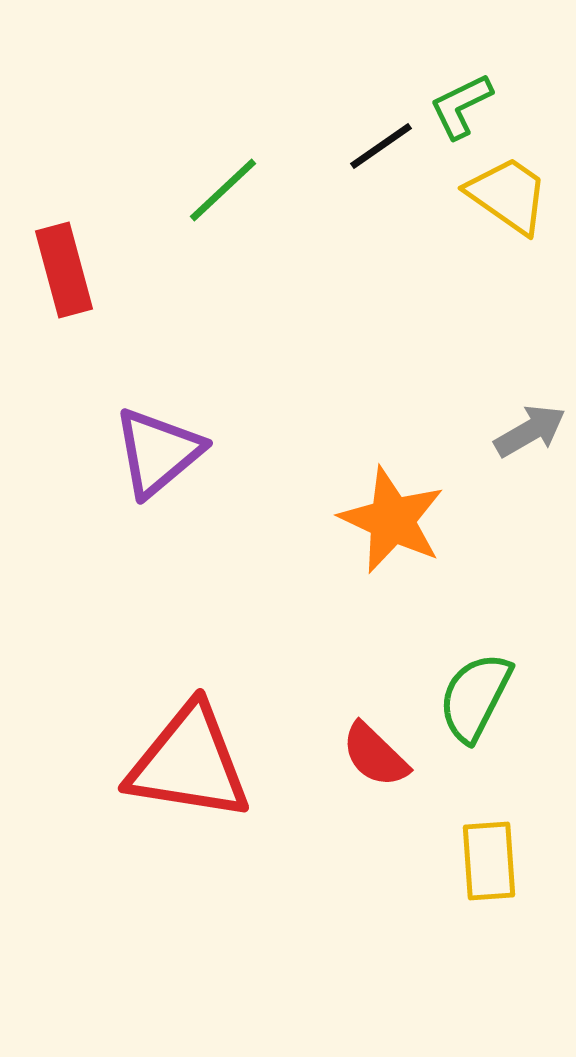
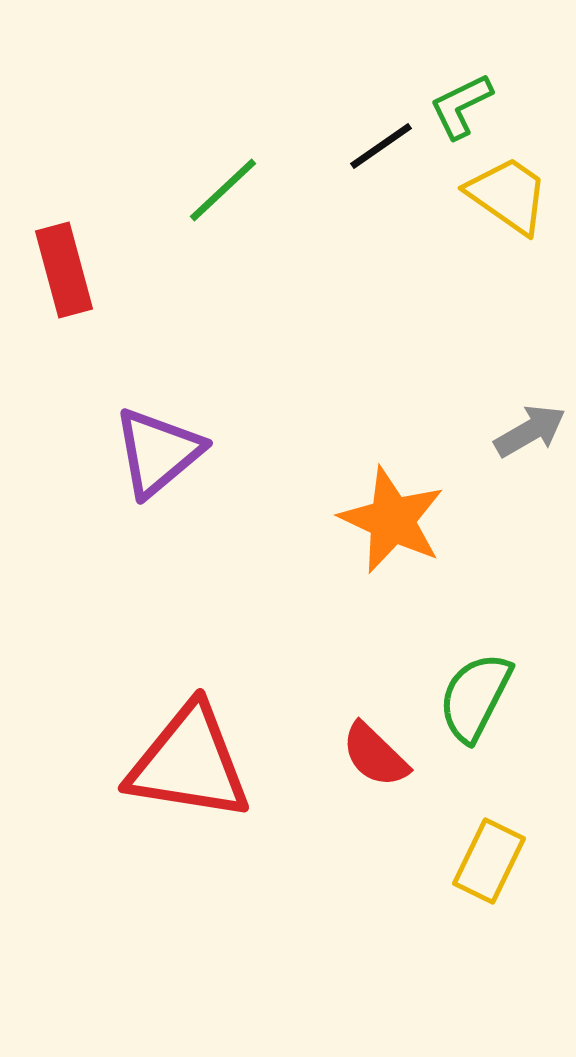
yellow rectangle: rotated 30 degrees clockwise
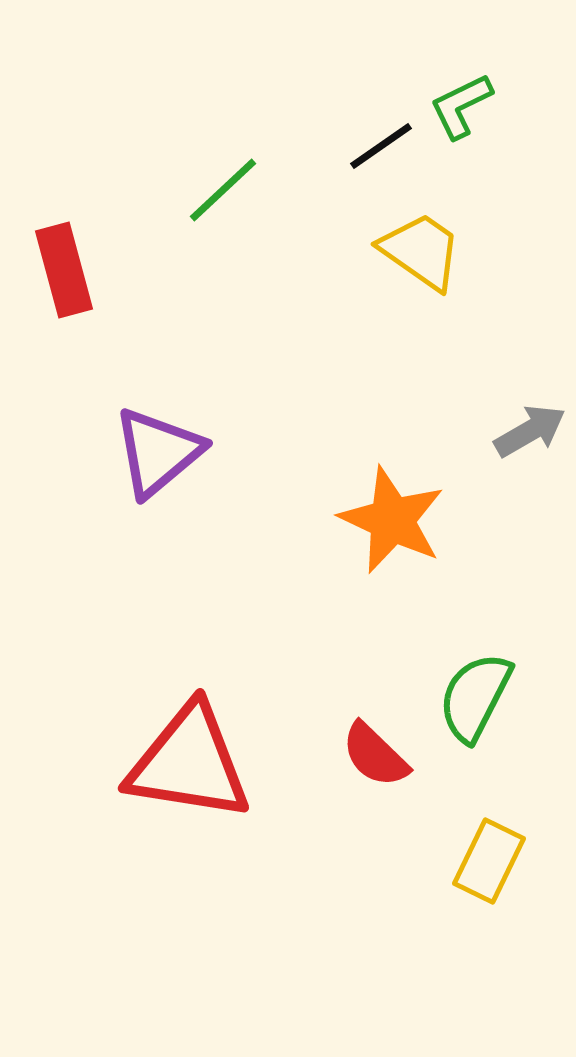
yellow trapezoid: moved 87 px left, 56 px down
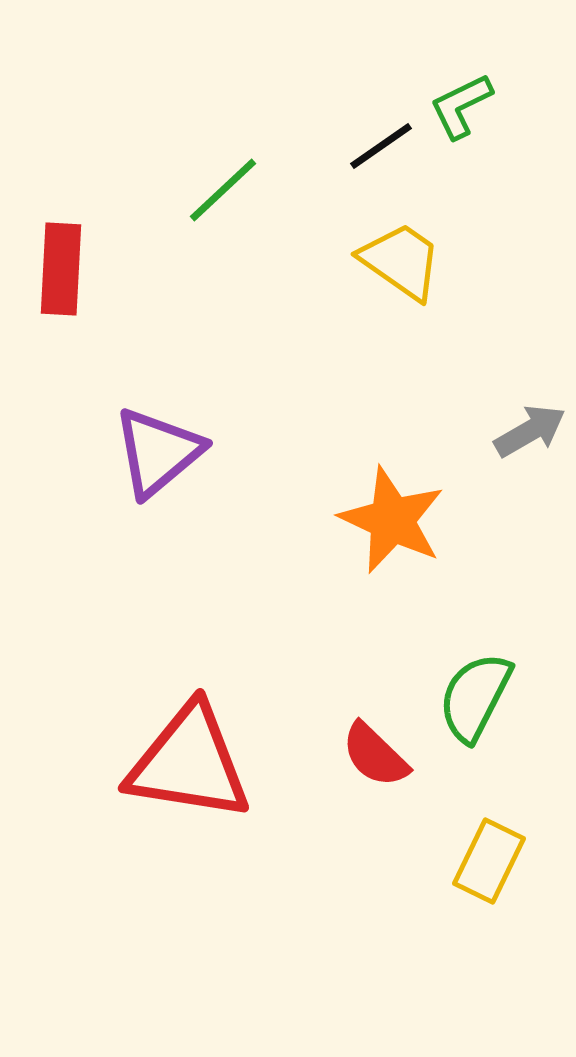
yellow trapezoid: moved 20 px left, 10 px down
red rectangle: moved 3 px left, 1 px up; rotated 18 degrees clockwise
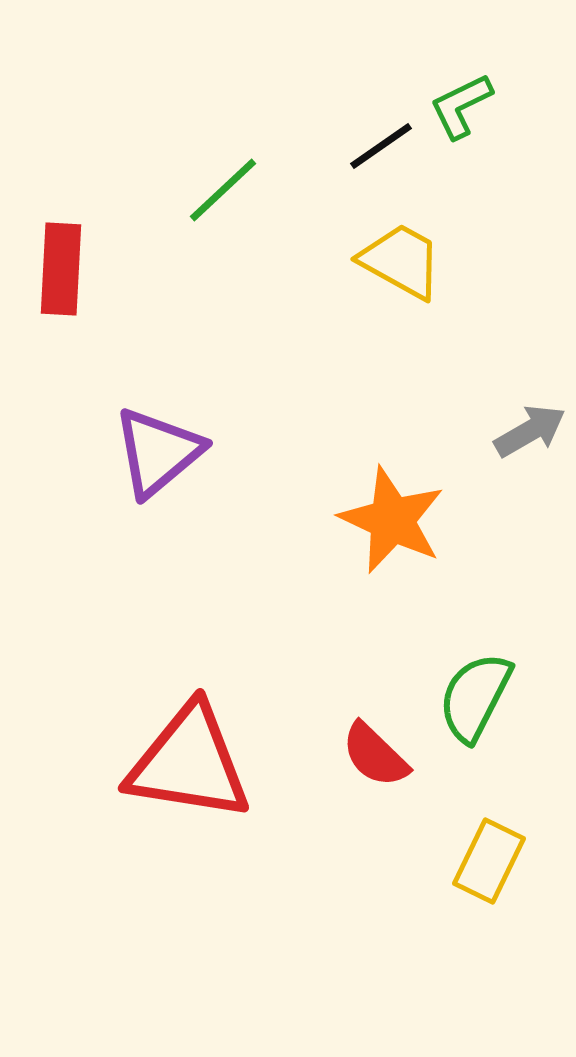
yellow trapezoid: rotated 6 degrees counterclockwise
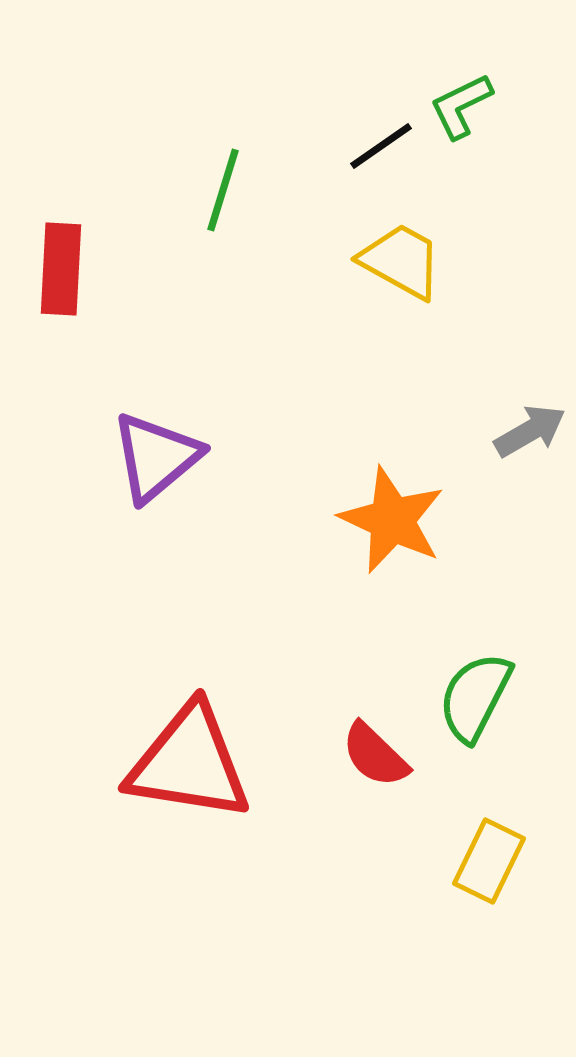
green line: rotated 30 degrees counterclockwise
purple triangle: moved 2 px left, 5 px down
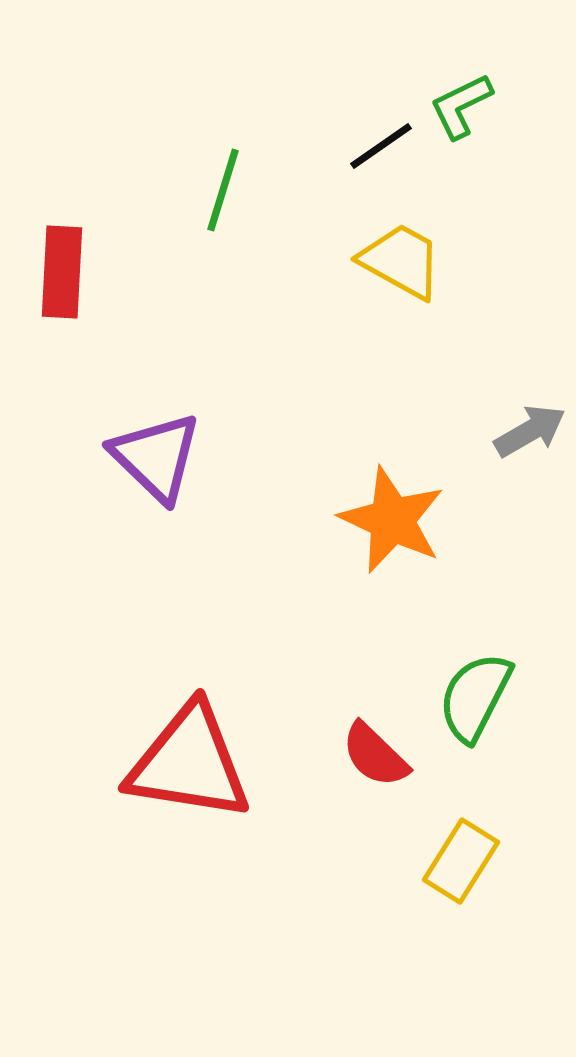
red rectangle: moved 1 px right, 3 px down
purple triangle: rotated 36 degrees counterclockwise
yellow rectangle: moved 28 px left; rotated 6 degrees clockwise
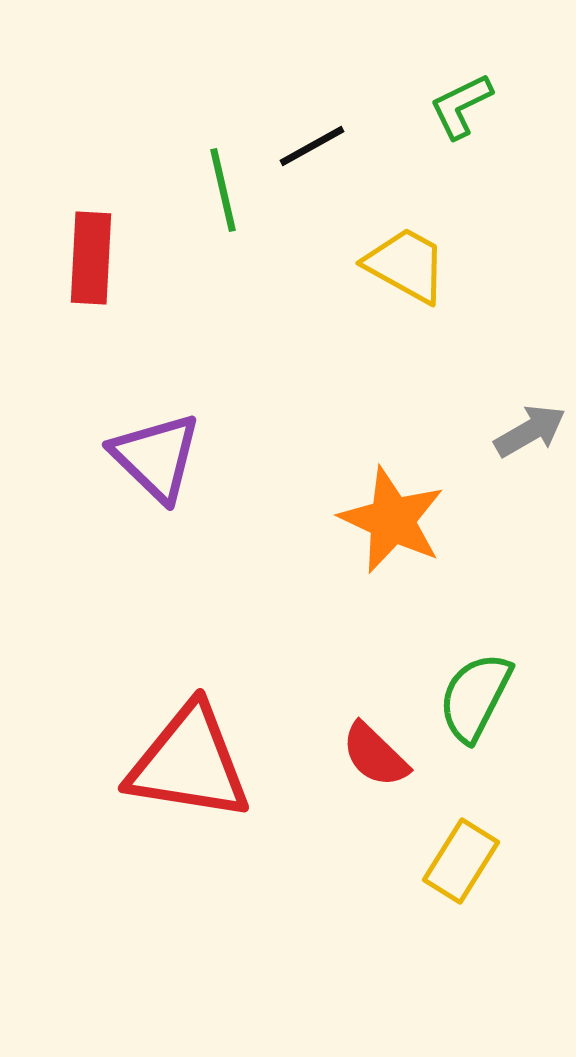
black line: moved 69 px left; rotated 6 degrees clockwise
green line: rotated 30 degrees counterclockwise
yellow trapezoid: moved 5 px right, 4 px down
red rectangle: moved 29 px right, 14 px up
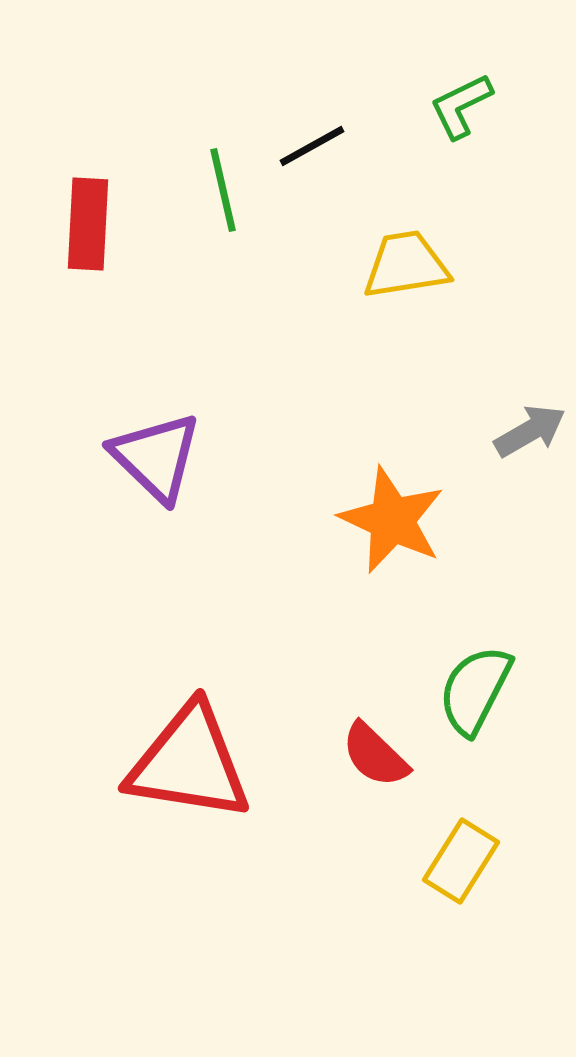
red rectangle: moved 3 px left, 34 px up
yellow trapezoid: rotated 38 degrees counterclockwise
green semicircle: moved 7 px up
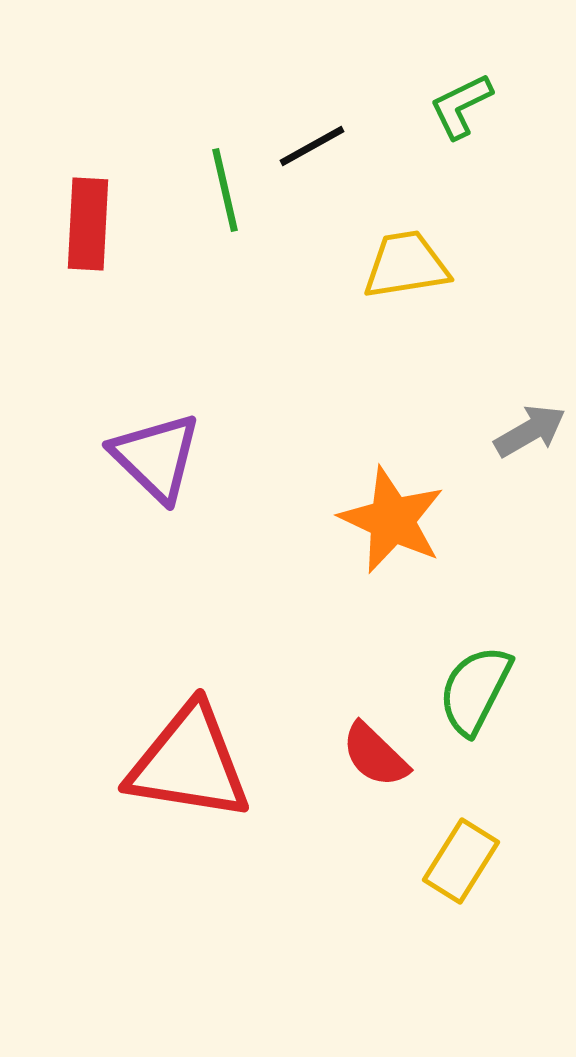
green line: moved 2 px right
